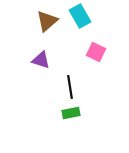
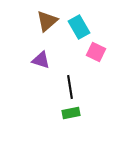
cyan rectangle: moved 1 px left, 11 px down
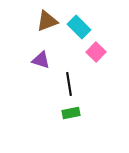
brown triangle: rotated 20 degrees clockwise
cyan rectangle: rotated 15 degrees counterclockwise
pink square: rotated 18 degrees clockwise
black line: moved 1 px left, 3 px up
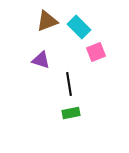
pink square: rotated 24 degrees clockwise
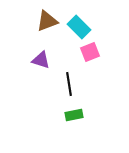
pink square: moved 6 px left
green rectangle: moved 3 px right, 2 px down
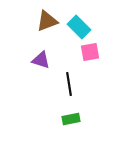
pink square: rotated 12 degrees clockwise
green rectangle: moved 3 px left, 4 px down
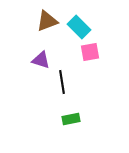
black line: moved 7 px left, 2 px up
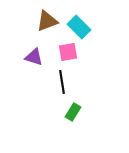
pink square: moved 22 px left
purple triangle: moved 7 px left, 3 px up
green rectangle: moved 2 px right, 7 px up; rotated 48 degrees counterclockwise
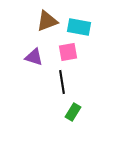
cyan rectangle: rotated 35 degrees counterclockwise
